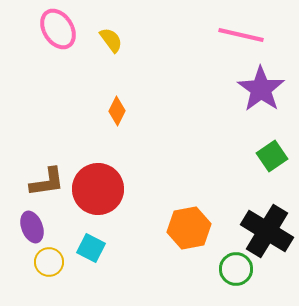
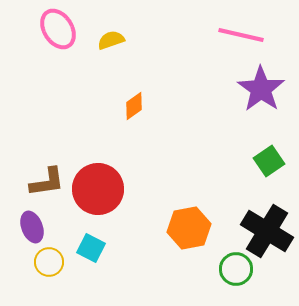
yellow semicircle: rotated 72 degrees counterclockwise
orange diamond: moved 17 px right, 5 px up; rotated 28 degrees clockwise
green square: moved 3 px left, 5 px down
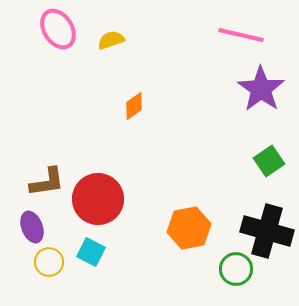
red circle: moved 10 px down
black cross: rotated 15 degrees counterclockwise
cyan square: moved 4 px down
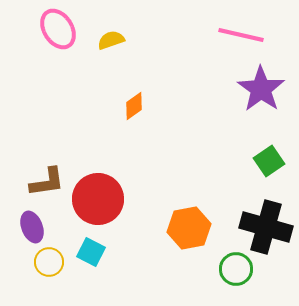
black cross: moved 1 px left, 4 px up
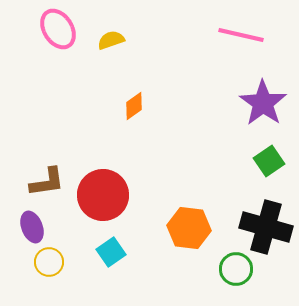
purple star: moved 2 px right, 14 px down
red circle: moved 5 px right, 4 px up
orange hexagon: rotated 18 degrees clockwise
cyan square: moved 20 px right; rotated 28 degrees clockwise
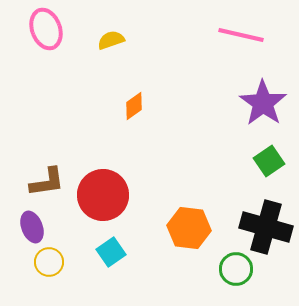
pink ellipse: moved 12 px left; rotated 12 degrees clockwise
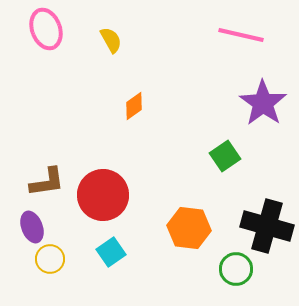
yellow semicircle: rotated 80 degrees clockwise
green square: moved 44 px left, 5 px up
black cross: moved 1 px right, 1 px up
yellow circle: moved 1 px right, 3 px up
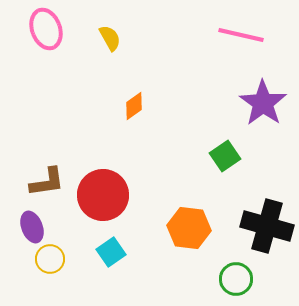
yellow semicircle: moved 1 px left, 2 px up
green circle: moved 10 px down
